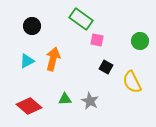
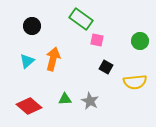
cyan triangle: rotated 14 degrees counterclockwise
yellow semicircle: moved 3 px right; rotated 70 degrees counterclockwise
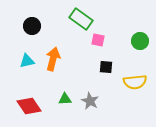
pink square: moved 1 px right
cyan triangle: rotated 28 degrees clockwise
black square: rotated 24 degrees counterclockwise
red diamond: rotated 15 degrees clockwise
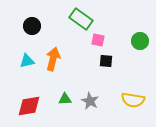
black square: moved 6 px up
yellow semicircle: moved 2 px left, 18 px down; rotated 15 degrees clockwise
red diamond: rotated 65 degrees counterclockwise
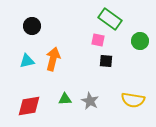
green rectangle: moved 29 px right
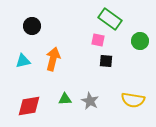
cyan triangle: moved 4 px left
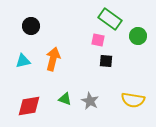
black circle: moved 1 px left
green circle: moved 2 px left, 5 px up
green triangle: rotated 24 degrees clockwise
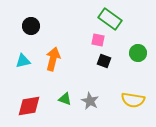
green circle: moved 17 px down
black square: moved 2 px left; rotated 16 degrees clockwise
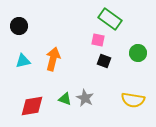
black circle: moved 12 px left
gray star: moved 5 px left, 3 px up
red diamond: moved 3 px right
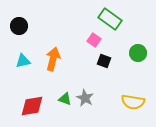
pink square: moved 4 px left; rotated 24 degrees clockwise
yellow semicircle: moved 2 px down
